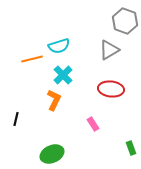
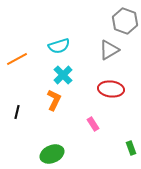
orange line: moved 15 px left; rotated 15 degrees counterclockwise
black line: moved 1 px right, 7 px up
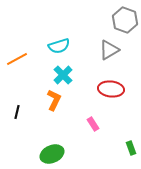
gray hexagon: moved 1 px up
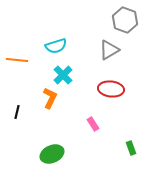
cyan semicircle: moved 3 px left
orange line: moved 1 px down; rotated 35 degrees clockwise
orange L-shape: moved 4 px left, 2 px up
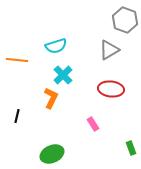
orange L-shape: moved 1 px right
black line: moved 4 px down
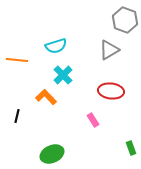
red ellipse: moved 2 px down
orange L-shape: moved 5 px left, 1 px up; rotated 70 degrees counterclockwise
pink rectangle: moved 4 px up
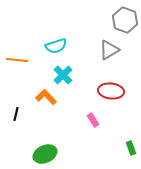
black line: moved 1 px left, 2 px up
green ellipse: moved 7 px left
